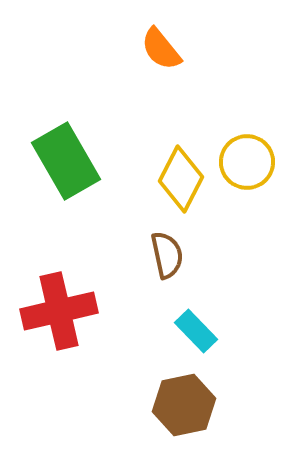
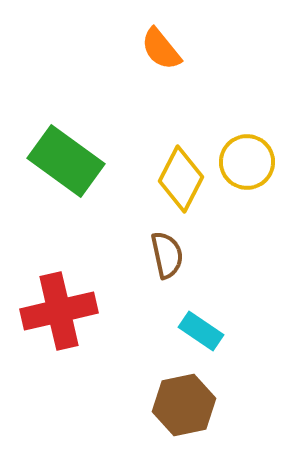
green rectangle: rotated 24 degrees counterclockwise
cyan rectangle: moved 5 px right; rotated 12 degrees counterclockwise
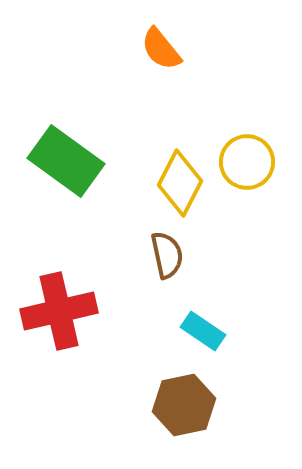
yellow diamond: moved 1 px left, 4 px down
cyan rectangle: moved 2 px right
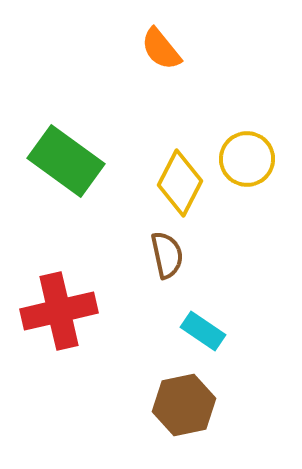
yellow circle: moved 3 px up
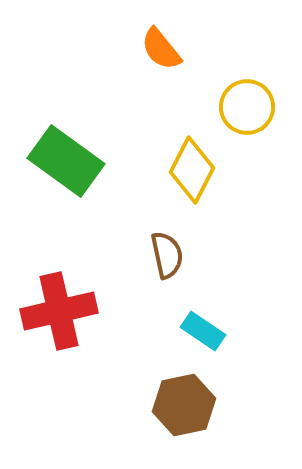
yellow circle: moved 52 px up
yellow diamond: moved 12 px right, 13 px up
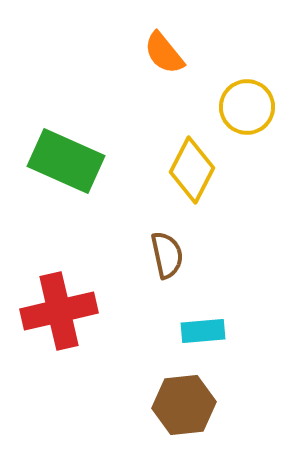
orange semicircle: moved 3 px right, 4 px down
green rectangle: rotated 12 degrees counterclockwise
cyan rectangle: rotated 39 degrees counterclockwise
brown hexagon: rotated 6 degrees clockwise
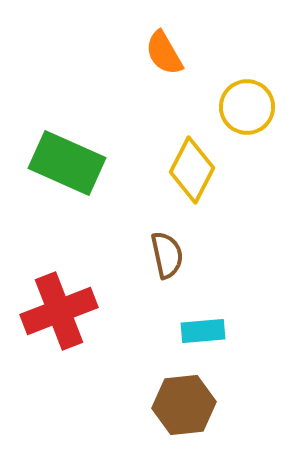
orange semicircle: rotated 9 degrees clockwise
green rectangle: moved 1 px right, 2 px down
red cross: rotated 8 degrees counterclockwise
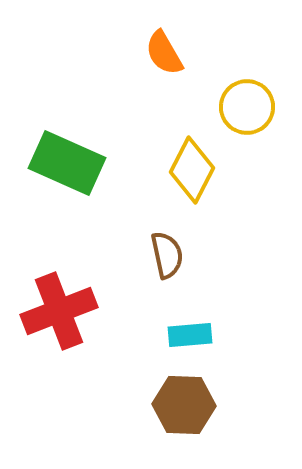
cyan rectangle: moved 13 px left, 4 px down
brown hexagon: rotated 8 degrees clockwise
